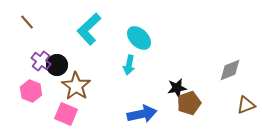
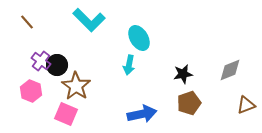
cyan L-shape: moved 9 px up; rotated 92 degrees counterclockwise
cyan ellipse: rotated 15 degrees clockwise
black star: moved 6 px right, 14 px up
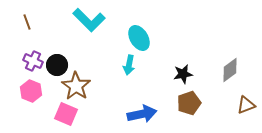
brown line: rotated 21 degrees clockwise
purple cross: moved 8 px left; rotated 12 degrees counterclockwise
gray diamond: rotated 15 degrees counterclockwise
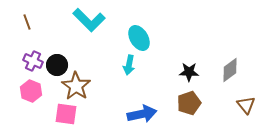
black star: moved 6 px right, 2 px up; rotated 12 degrees clockwise
brown triangle: rotated 48 degrees counterclockwise
pink square: rotated 15 degrees counterclockwise
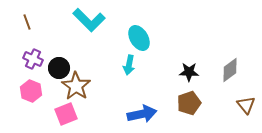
purple cross: moved 2 px up
black circle: moved 2 px right, 3 px down
pink square: rotated 30 degrees counterclockwise
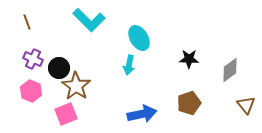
black star: moved 13 px up
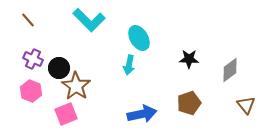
brown line: moved 1 px right, 2 px up; rotated 21 degrees counterclockwise
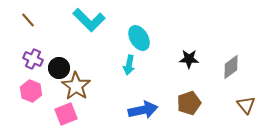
gray diamond: moved 1 px right, 3 px up
blue arrow: moved 1 px right, 4 px up
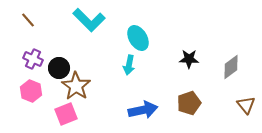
cyan ellipse: moved 1 px left
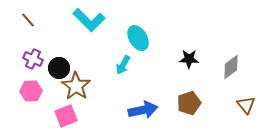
cyan arrow: moved 6 px left; rotated 18 degrees clockwise
pink hexagon: rotated 25 degrees counterclockwise
pink square: moved 2 px down
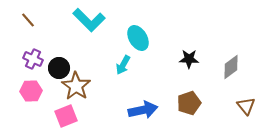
brown triangle: moved 1 px down
